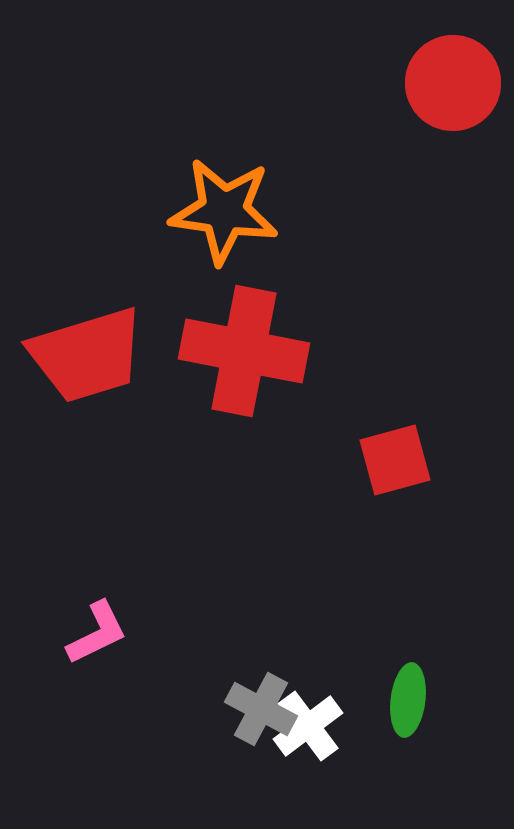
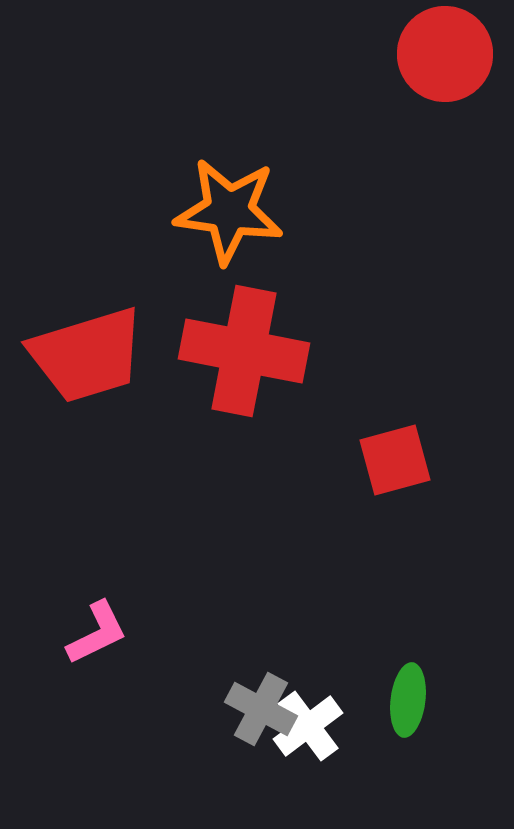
red circle: moved 8 px left, 29 px up
orange star: moved 5 px right
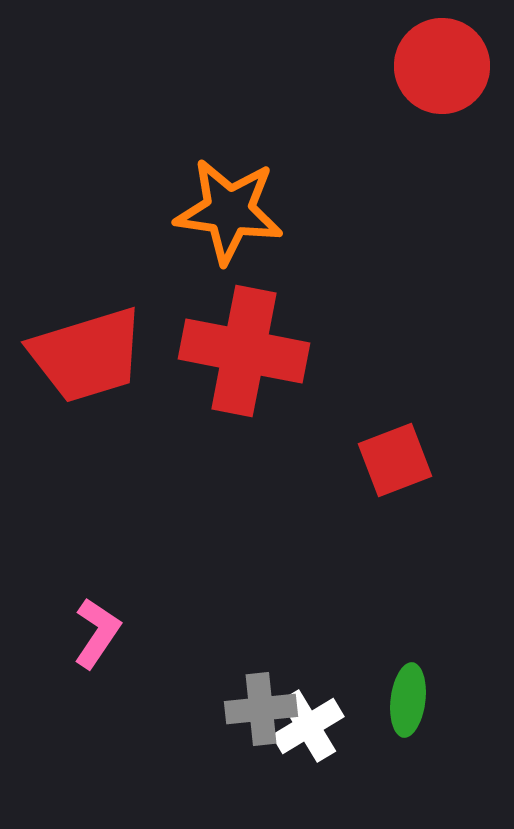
red circle: moved 3 px left, 12 px down
red square: rotated 6 degrees counterclockwise
pink L-shape: rotated 30 degrees counterclockwise
gray cross: rotated 34 degrees counterclockwise
white cross: rotated 6 degrees clockwise
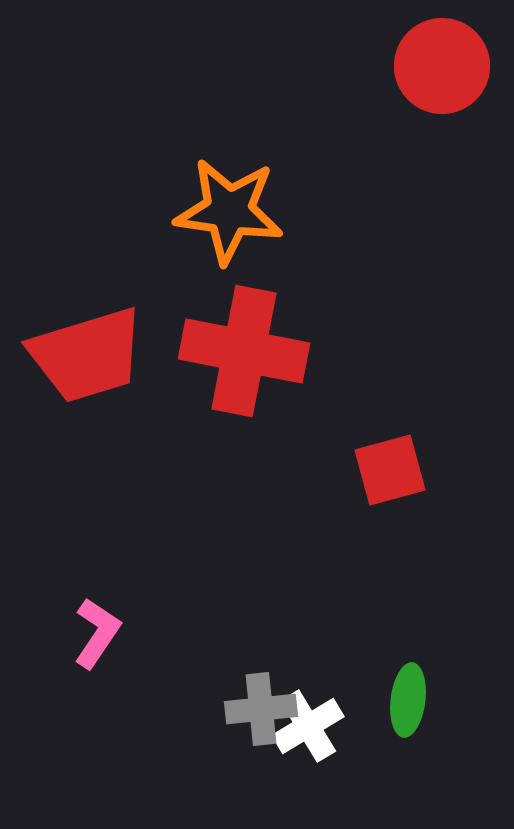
red square: moved 5 px left, 10 px down; rotated 6 degrees clockwise
